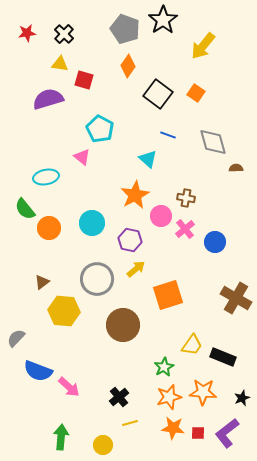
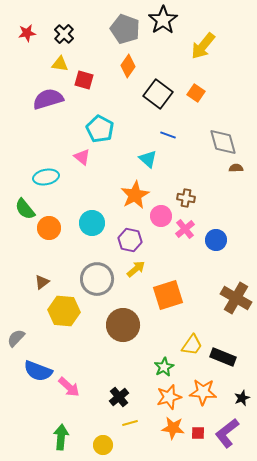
gray diamond at (213, 142): moved 10 px right
blue circle at (215, 242): moved 1 px right, 2 px up
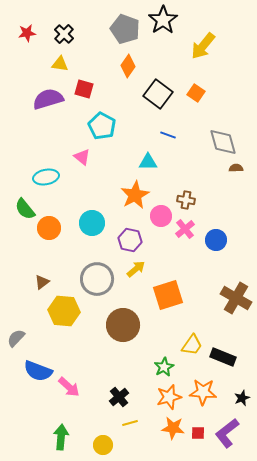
red square at (84, 80): moved 9 px down
cyan pentagon at (100, 129): moved 2 px right, 3 px up
cyan triangle at (148, 159): moved 3 px down; rotated 42 degrees counterclockwise
brown cross at (186, 198): moved 2 px down
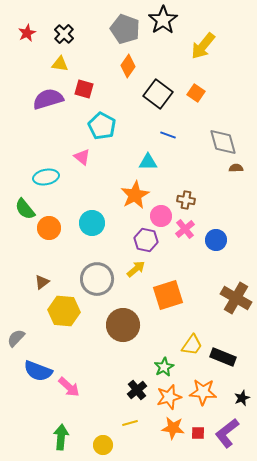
red star at (27, 33): rotated 18 degrees counterclockwise
purple hexagon at (130, 240): moved 16 px right
black cross at (119, 397): moved 18 px right, 7 px up
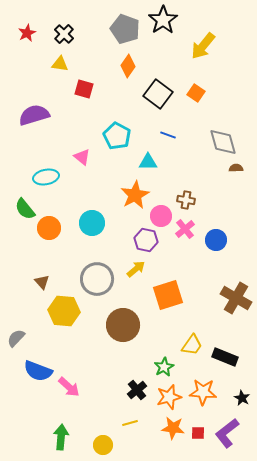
purple semicircle at (48, 99): moved 14 px left, 16 px down
cyan pentagon at (102, 126): moved 15 px right, 10 px down
brown triangle at (42, 282): rotated 35 degrees counterclockwise
black rectangle at (223, 357): moved 2 px right
black star at (242, 398): rotated 21 degrees counterclockwise
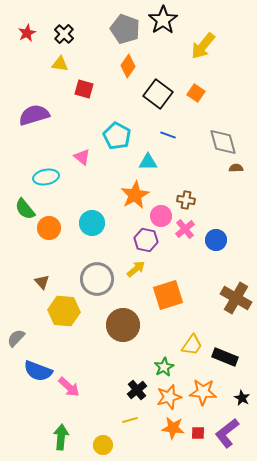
yellow line at (130, 423): moved 3 px up
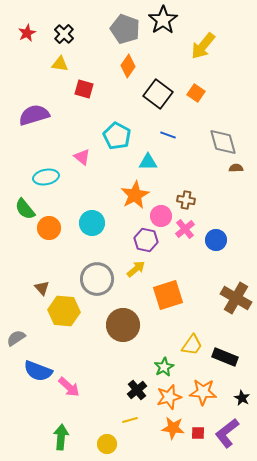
brown triangle at (42, 282): moved 6 px down
gray semicircle at (16, 338): rotated 12 degrees clockwise
yellow circle at (103, 445): moved 4 px right, 1 px up
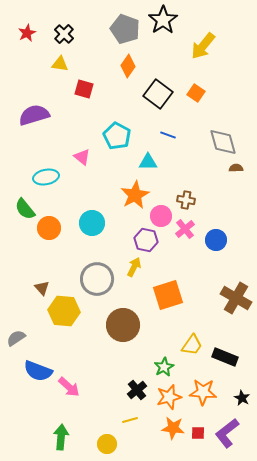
yellow arrow at (136, 269): moved 2 px left, 2 px up; rotated 24 degrees counterclockwise
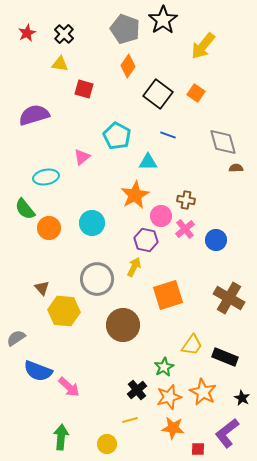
pink triangle at (82, 157): rotated 42 degrees clockwise
brown cross at (236, 298): moved 7 px left
orange star at (203, 392): rotated 24 degrees clockwise
red square at (198, 433): moved 16 px down
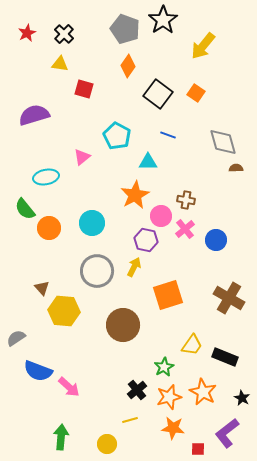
gray circle at (97, 279): moved 8 px up
